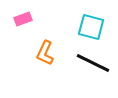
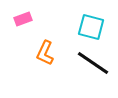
black line: rotated 8 degrees clockwise
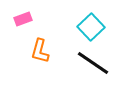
cyan square: rotated 32 degrees clockwise
orange L-shape: moved 5 px left, 2 px up; rotated 10 degrees counterclockwise
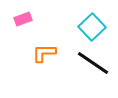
cyan square: moved 1 px right
orange L-shape: moved 4 px right, 2 px down; rotated 75 degrees clockwise
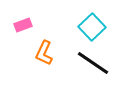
pink rectangle: moved 6 px down
orange L-shape: rotated 65 degrees counterclockwise
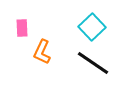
pink rectangle: moved 1 px left, 3 px down; rotated 72 degrees counterclockwise
orange L-shape: moved 2 px left, 1 px up
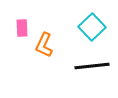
orange L-shape: moved 2 px right, 7 px up
black line: moved 1 px left, 3 px down; rotated 40 degrees counterclockwise
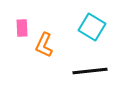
cyan square: rotated 16 degrees counterclockwise
black line: moved 2 px left, 5 px down
